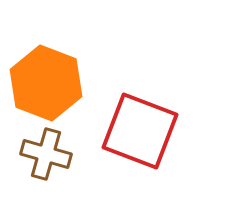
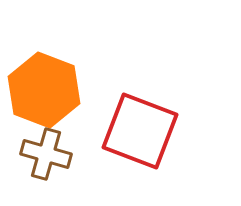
orange hexagon: moved 2 px left, 7 px down
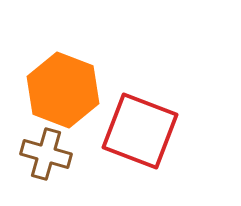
orange hexagon: moved 19 px right
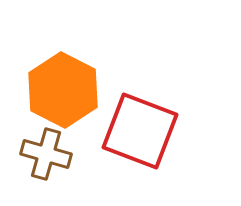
orange hexagon: rotated 6 degrees clockwise
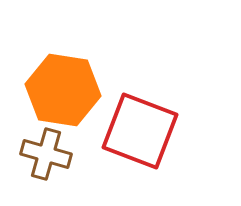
orange hexagon: rotated 18 degrees counterclockwise
